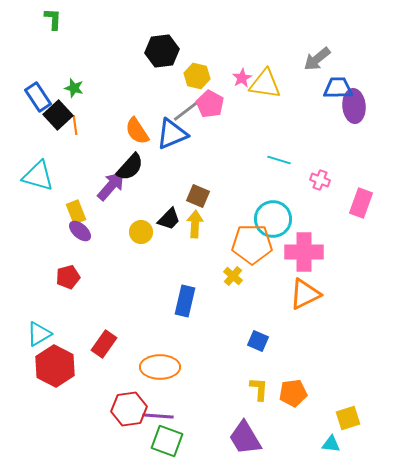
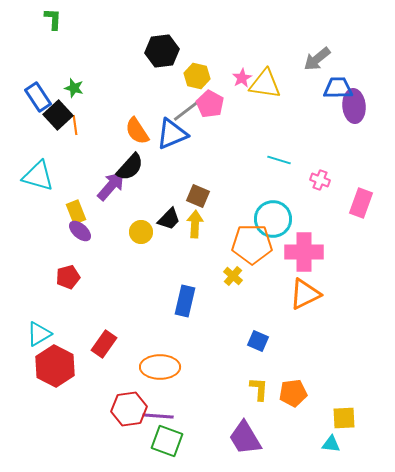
yellow square at (348, 418): moved 4 px left; rotated 15 degrees clockwise
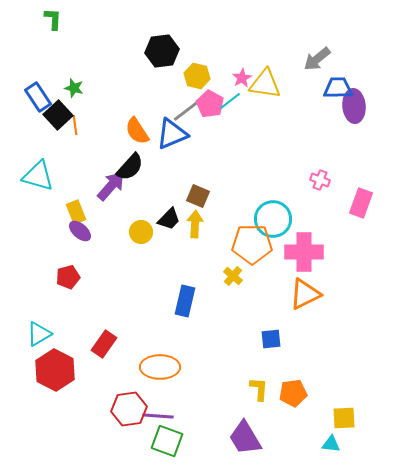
cyan line at (279, 160): moved 49 px left, 59 px up; rotated 55 degrees counterclockwise
blue square at (258, 341): moved 13 px right, 2 px up; rotated 30 degrees counterclockwise
red hexagon at (55, 366): moved 4 px down
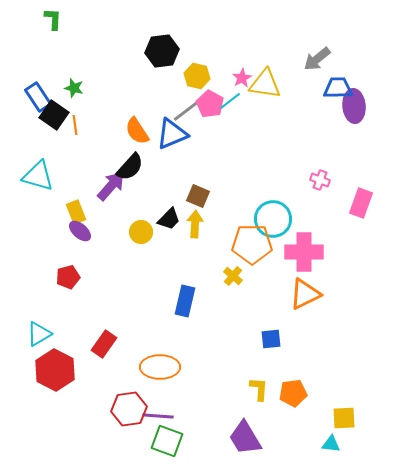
black square at (58, 115): moved 4 px left; rotated 12 degrees counterclockwise
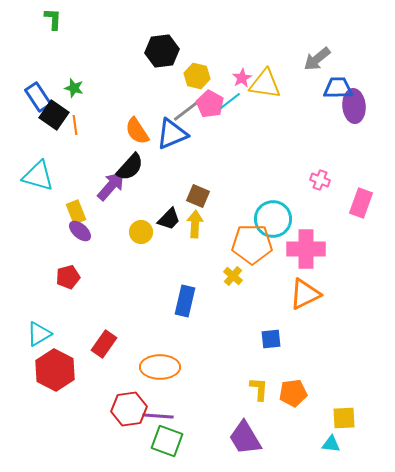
pink cross at (304, 252): moved 2 px right, 3 px up
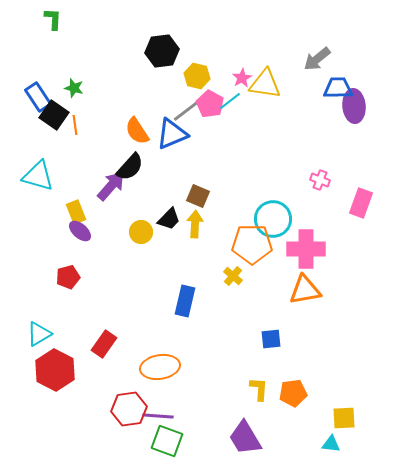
orange triangle at (305, 294): moved 4 px up; rotated 16 degrees clockwise
orange ellipse at (160, 367): rotated 9 degrees counterclockwise
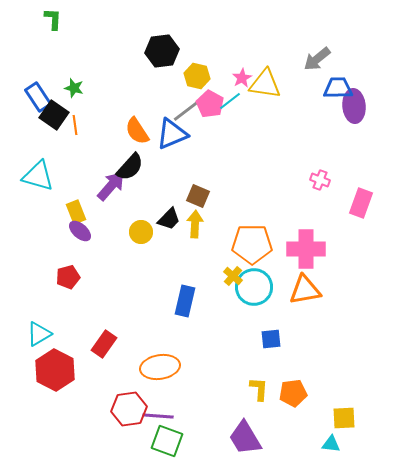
cyan circle at (273, 219): moved 19 px left, 68 px down
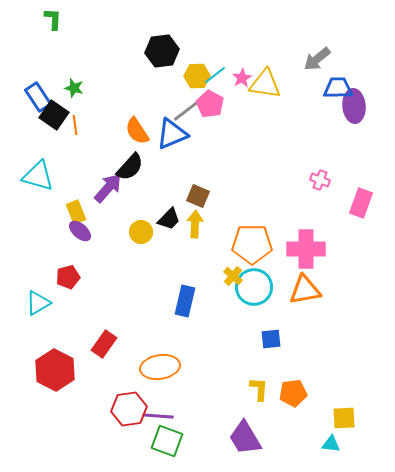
yellow hexagon at (197, 76): rotated 15 degrees counterclockwise
cyan line at (230, 101): moved 15 px left, 26 px up
purple arrow at (111, 186): moved 3 px left, 2 px down
cyan triangle at (39, 334): moved 1 px left, 31 px up
